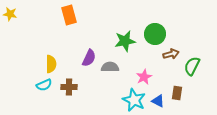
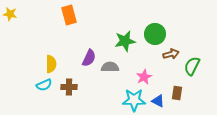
cyan star: rotated 25 degrees counterclockwise
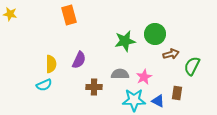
purple semicircle: moved 10 px left, 2 px down
gray semicircle: moved 10 px right, 7 px down
brown cross: moved 25 px right
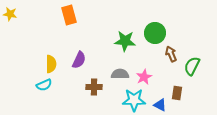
green circle: moved 1 px up
green star: rotated 15 degrees clockwise
brown arrow: rotated 98 degrees counterclockwise
blue triangle: moved 2 px right, 4 px down
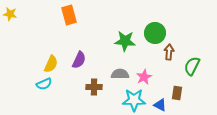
brown arrow: moved 2 px left, 2 px up; rotated 28 degrees clockwise
yellow semicircle: rotated 24 degrees clockwise
cyan semicircle: moved 1 px up
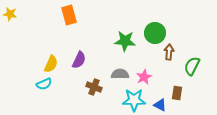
brown cross: rotated 21 degrees clockwise
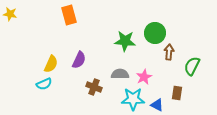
cyan star: moved 1 px left, 1 px up
blue triangle: moved 3 px left
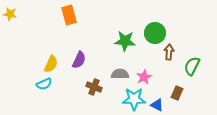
brown rectangle: rotated 16 degrees clockwise
cyan star: moved 1 px right
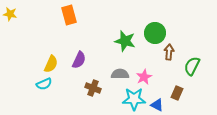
green star: rotated 10 degrees clockwise
brown cross: moved 1 px left, 1 px down
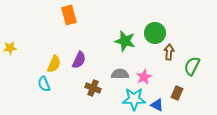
yellow star: moved 34 px down; rotated 16 degrees counterclockwise
yellow semicircle: moved 3 px right
cyan semicircle: rotated 91 degrees clockwise
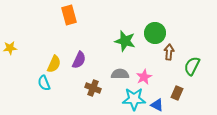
cyan semicircle: moved 1 px up
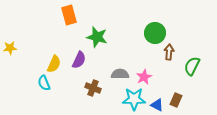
green star: moved 28 px left, 4 px up
brown rectangle: moved 1 px left, 7 px down
